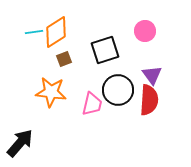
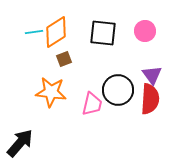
black square: moved 2 px left, 17 px up; rotated 24 degrees clockwise
red semicircle: moved 1 px right, 1 px up
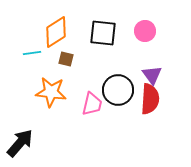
cyan line: moved 2 px left, 21 px down
brown square: moved 2 px right; rotated 35 degrees clockwise
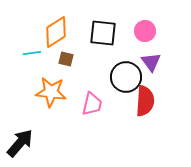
purple triangle: moved 1 px left, 13 px up
black circle: moved 8 px right, 13 px up
red semicircle: moved 5 px left, 2 px down
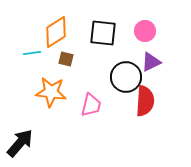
purple triangle: rotated 40 degrees clockwise
pink trapezoid: moved 1 px left, 1 px down
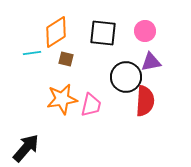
purple triangle: rotated 15 degrees clockwise
orange star: moved 11 px right, 7 px down; rotated 16 degrees counterclockwise
black arrow: moved 6 px right, 5 px down
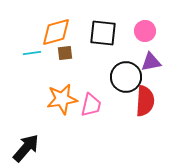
orange diamond: rotated 16 degrees clockwise
brown square: moved 1 px left, 6 px up; rotated 21 degrees counterclockwise
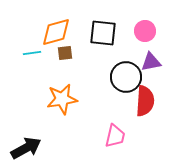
pink trapezoid: moved 24 px right, 31 px down
black arrow: rotated 20 degrees clockwise
